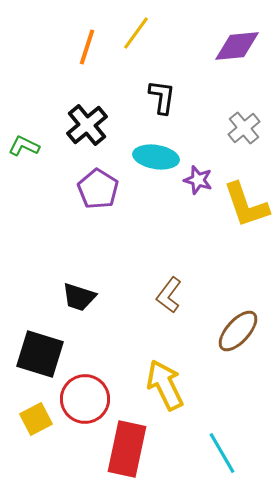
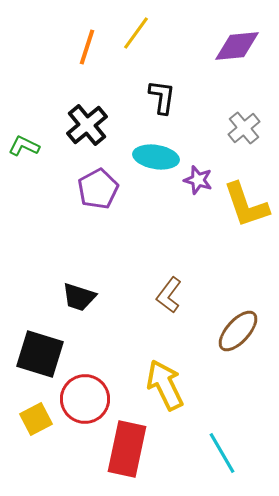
purple pentagon: rotated 12 degrees clockwise
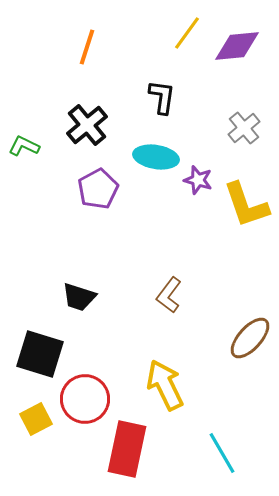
yellow line: moved 51 px right
brown ellipse: moved 12 px right, 7 px down
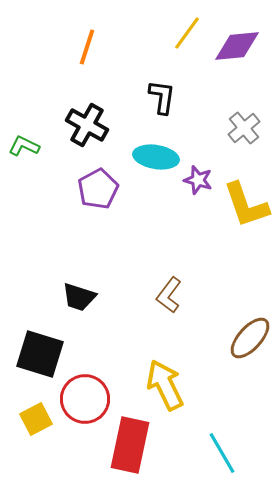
black cross: rotated 21 degrees counterclockwise
red rectangle: moved 3 px right, 4 px up
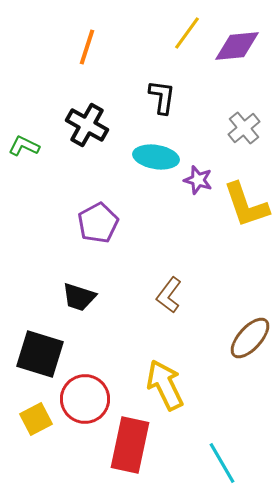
purple pentagon: moved 34 px down
cyan line: moved 10 px down
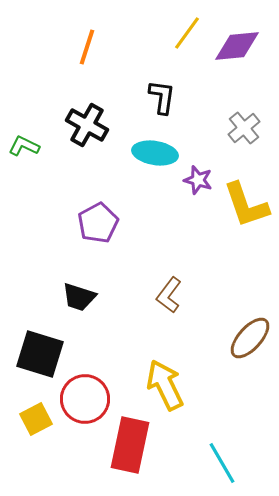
cyan ellipse: moved 1 px left, 4 px up
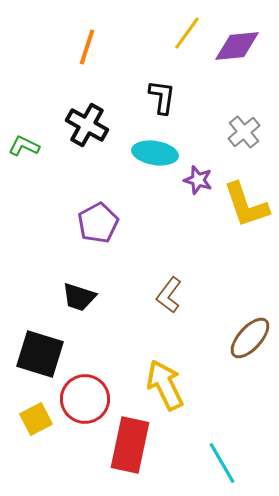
gray cross: moved 4 px down
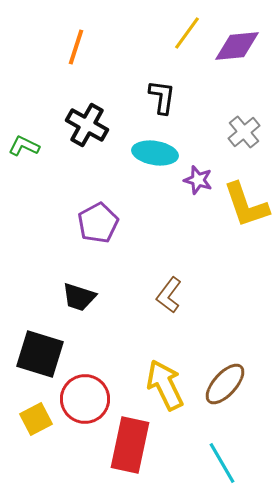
orange line: moved 11 px left
brown ellipse: moved 25 px left, 46 px down
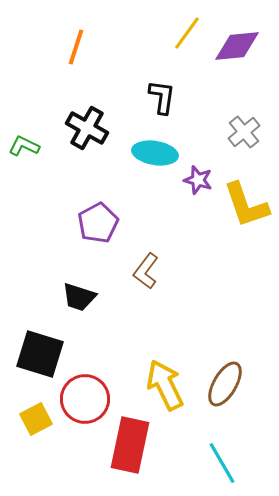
black cross: moved 3 px down
brown L-shape: moved 23 px left, 24 px up
brown ellipse: rotated 12 degrees counterclockwise
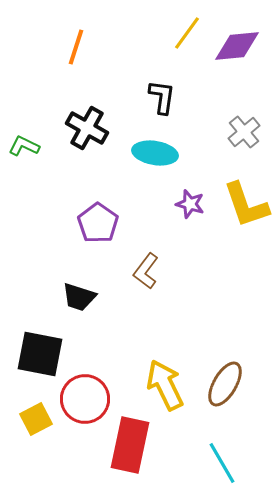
purple star: moved 8 px left, 24 px down
purple pentagon: rotated 9 degrees counterclockwise
black square: rotated 6 degrees counterclockwise
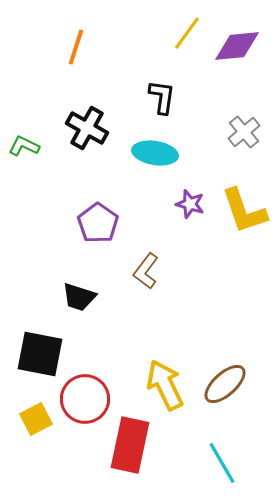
yellow L-shape: moved 2 px left, 6 px down
brown ellipse: rotated 18 degrees clockwise
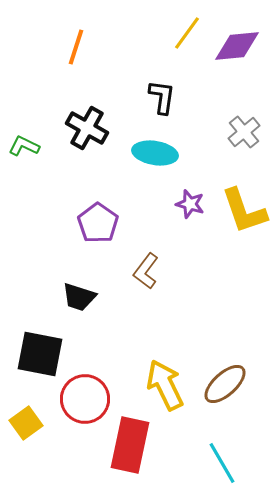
yellow square: moved 10 px left, 4 px down; rotated 8 degrees counterclockwise
